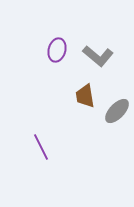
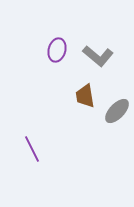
purple line: moved 9 px left, 2 px down
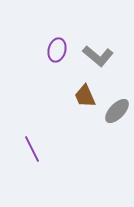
brown trapezoid: rotated 15 degrees counterclockwise
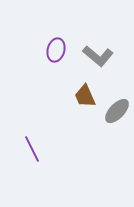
purple ellipse: moved 1 px left
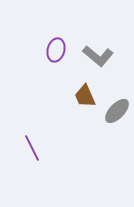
purple line: moved 1 px up
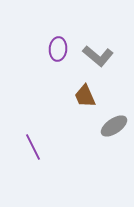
purple ellipse: moved 2 px right, 1 px up; rotated 10 degrees counterclockwise
gray ellipse: moved 3 px left, 15 px down; rotated 12 degrees clockwise
purple line: moved 1 px right, 1 px up
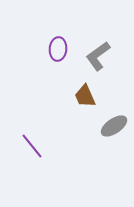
gray L-shape: rotated 104 degrees clockwise
purple line: moved 1 px left, 1 px up; rotated 12 degrees counterclockwise
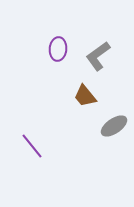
brown trapezoid: rotated 15 degrees counterclockwise
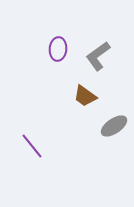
brown trapezoid: rotated 15 degrees counterclockwise
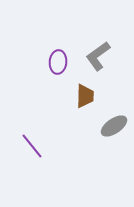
purple ellipse: moved 13 px down
brown trapezoid: rotated 125 degrees counterclockwise
